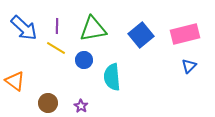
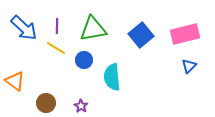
brown circle: moved 2 px left
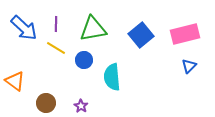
purple line: moved 1 px left, 2 px up
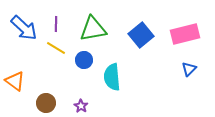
blue triangle: moved 3 px down
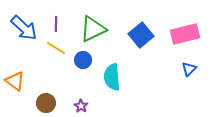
green triangle: rotated 16 degrees counterclockwise
blue circle: moved 1 px left
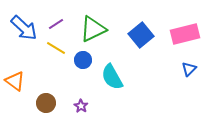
purple line: rotated 56 degrees clockwise
cyan semicircle: rotated 24 degrees counterclockwise
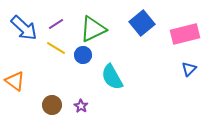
blue square: moved 1 px right, 12 px up
blue circle: moved 5 px up
brown circle: moved 6 px right, 2 px down
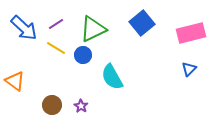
pink rectangle: moved 6 px right, 1 px up
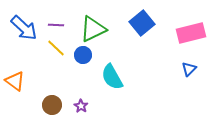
purple line: moved 1 px down; rotated 35 degrees clockwise
yellow line: rotated 12 degrees clockwise
